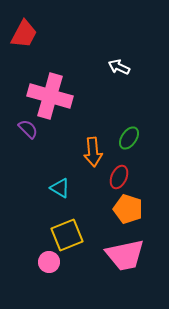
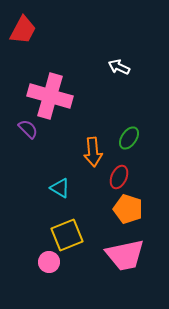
red trapezoid: moved 1 px left, 4 px up
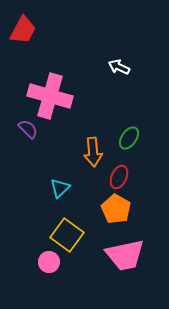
cyan triangle: rotated 45 degrees clockwise
orange pentagon: moved 12 px left; rotated 12 degrees clockwise
yellow square: rotated 32 degrees counterclockwise
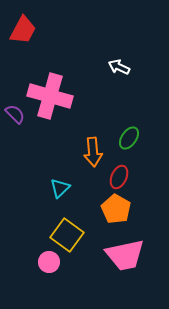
purple semicircle: moved 13 px left, 15 px up
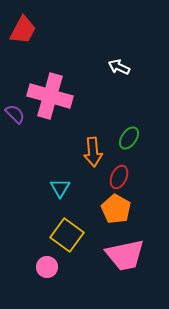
cyan triangle: rotated 15 degrees counterclockwise
pink circle: moved 2 px left, 5 px down
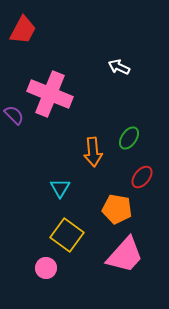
pink cross: moved 2 px up; rotated 6 degrees clockwise
purple semicircle: moved 1 px left, 1 px down
red ellipse: moved 23 px right; rotated 15 degrees clockwise
orange pentagon: moved 1 px right; rotated 20 degrees counterclockwise
pink trapezoid: rotated 36 degrees counterclockwise
pink circle: moved 1 px left, 1 px down
